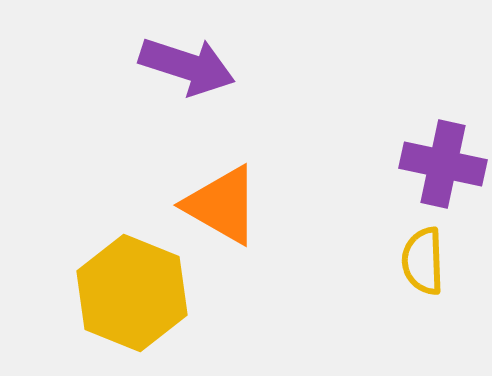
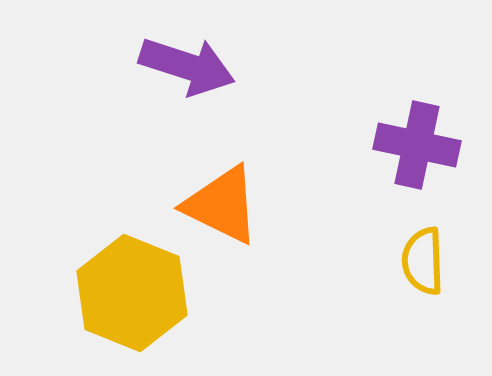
purple cross: moved 26 px left, 19 px up
orange triangle: rotated 4 degrees counterclockwise
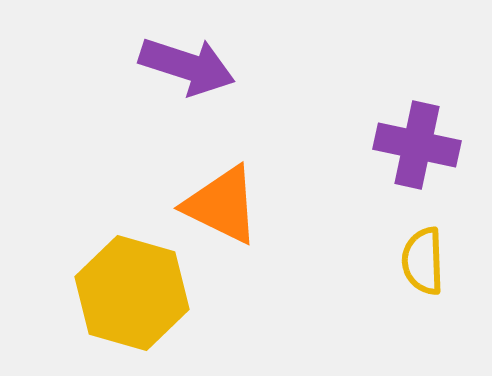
yellow hexagon: rotated 6 degrees counterclockwise
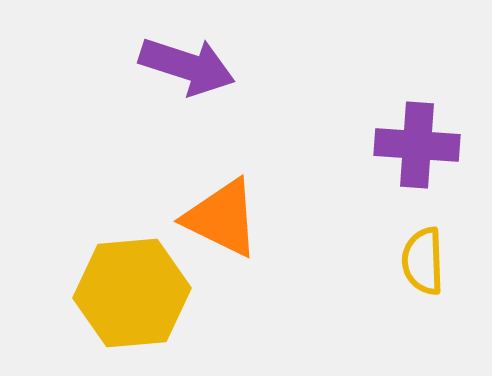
purple cross: rotated 8 degrees counterclockwise
orange triangle: moved 13 px down
yellow hexagon: rotated 21 degrees counterclockwise
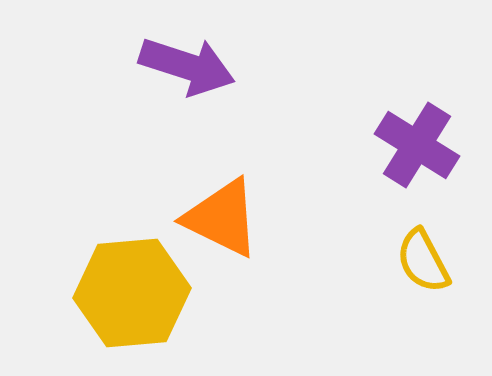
purple cross: rotated 28 degrees clockwise
yellow semicircle: rotated 26 degrees counterclockwise
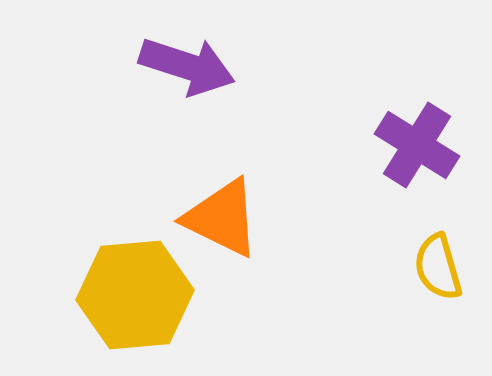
yellow semicircle: moved 15 px right, 6 px down; rotated 12 degrees clockwise
yellow hexagon: moved 3 px right, 2 px down
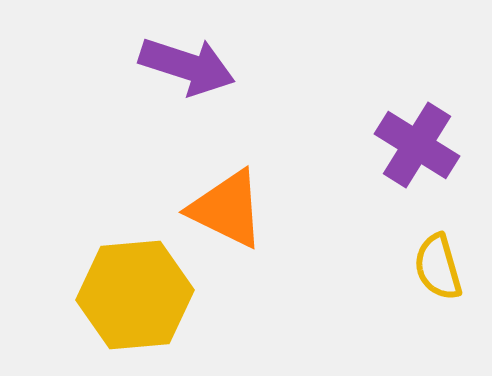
orange triangle: moved 5 px right, 9 px up
